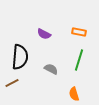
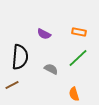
green line: moved 1 px left, 2 px up; rotated 30 degrees clockwise
brown line: moved 2 px down
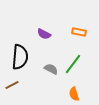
green line: moved 5 px left, 6 px down; rotated 10 degrees counterclockwise
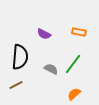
brown line: moved 4 px right
orange semicircle: rotated 64 degrees clockwise
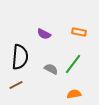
orange semicircle: rotated 32 degrees clockwise
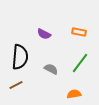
green line: moved 7 px right, 1 px up
